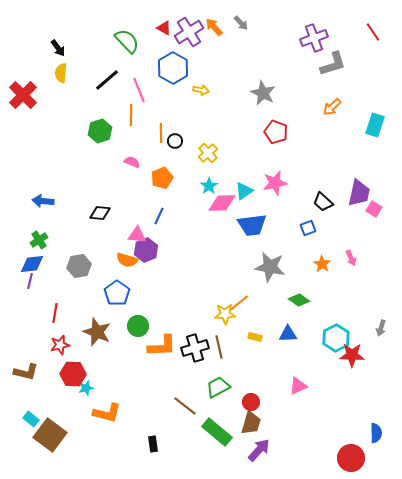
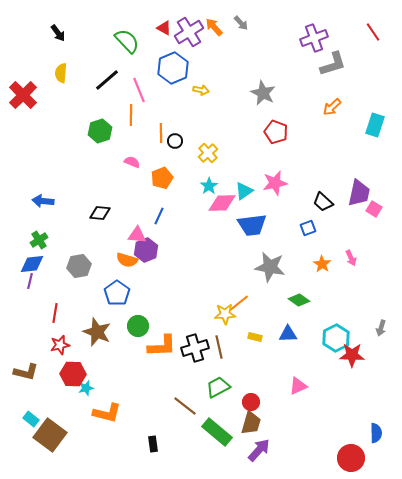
black arrow at (58, 48): moved 15 px up
blue hexagon at (173, 68): rotated 8 degrees clockwise
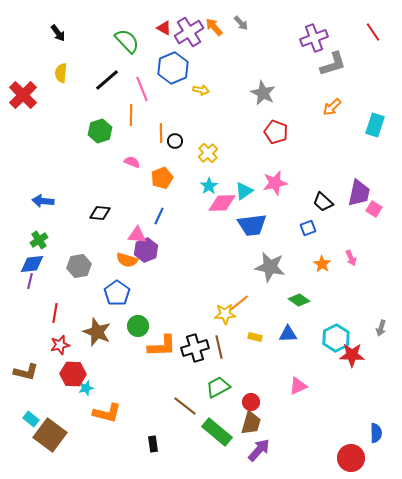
pink line at (139, 90): moved 3 px right, 1 px up
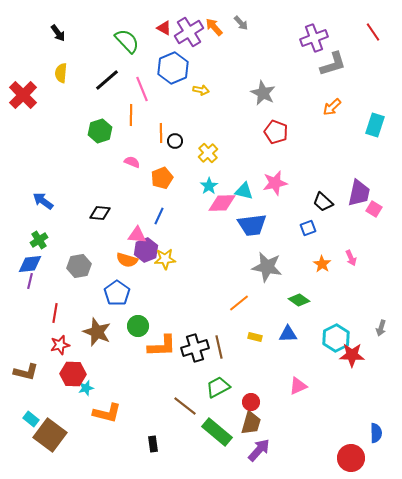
cyan triangle at (244, 191): rotated 48 degrees clockwise
blue arrow at (43, 201): rotated 30 degrees clockwise
blue diamond at (32, 264): moved 2 px left
gray star at (270, 267): moved 3 px left
yellow star at (225, 314): moved 60 px left, 55 px up
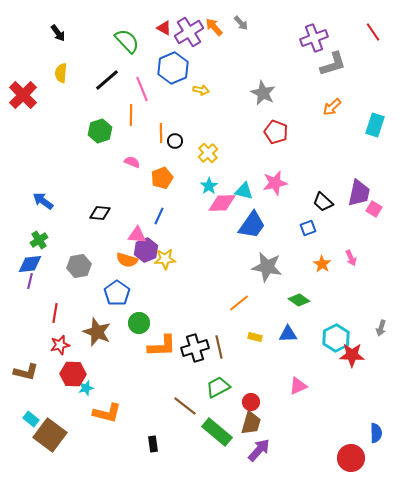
blue trapezoid at (252, 225): rotated 48 degrees counterclockwise
green circle at (138, 326): moved 1 px right, 3 px up
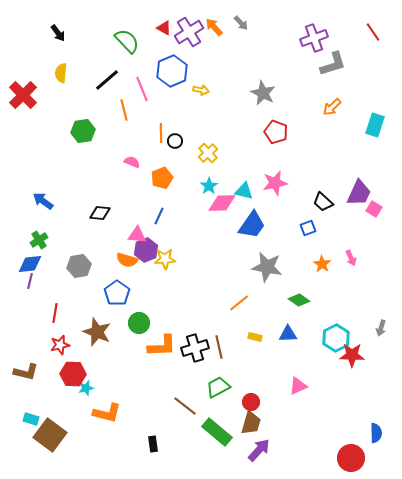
blue hexagon at (173, 68): moved 1 px left, 3 px down
orange line at (131, 115): moved 7 px left, 5 px up; rotated 15 degrees counterclockwise
green hexagon at (100, 131): moved 17 px left; rotated 10 degrees clockwise
purple trapezoid at (359, 193): rotated 12 degrees clockwise
cyan rectangle at (31, 419): rotated 21 degrees counterclockwise
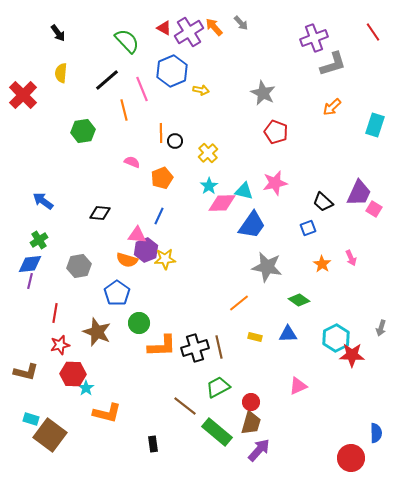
cyan star at (86, 388): rotated 21 degrees counterclockwise
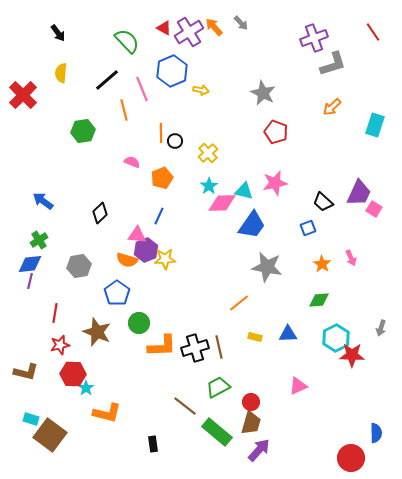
black diamond at (100, 213): rotated 50 degrees counterclockwise
green diamond at (299, 300): moved 20 px right; rotated 40 degrees counterclockwise
